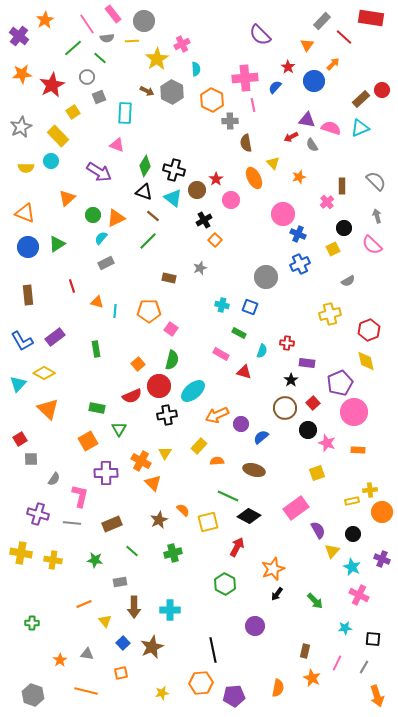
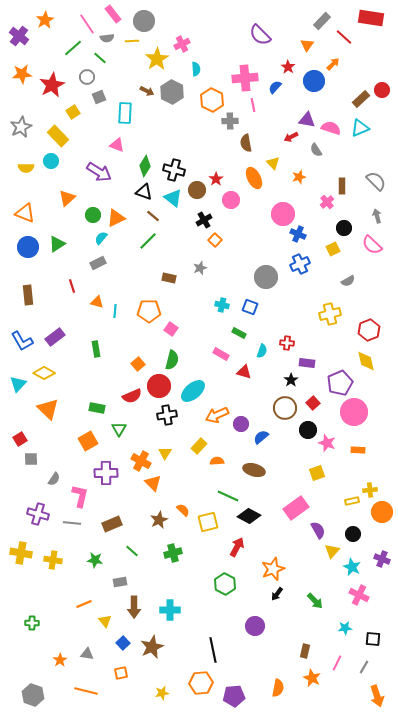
gray semicircle at (312, 145): moved 4 px right, 5 px down
gray rectangle at (106, 263): moved 8 px left
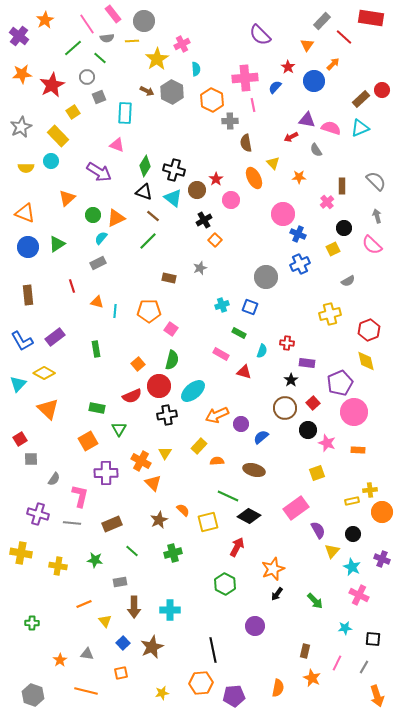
orange star at (299, 177): rotated 16 degrees clockwise
cyan cross at (222, 305): rotated 32 degrees counterclockwise
yellow cross at (53, 560): moved 5 px right, 6 px down
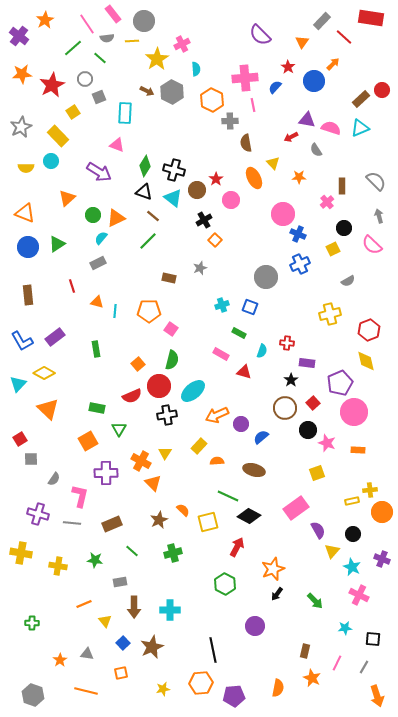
orange triangle at (307, 45): moved 5 px left, 3 px up
gray circle at (87, 77): moved 2 px left, 2 px down
gray arrow at (377, 216): moved 2 px right
yellow star at (162, 693): moved 1 px right, 4 px up
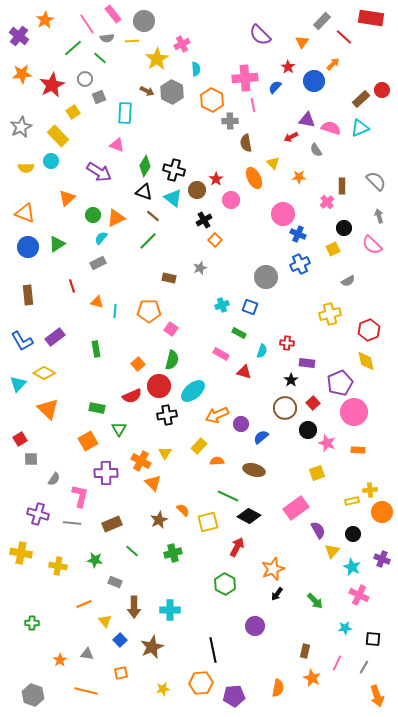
gray rectangle at (120, 582): moved 5 px left; rotated 32 degrees clockwise
blue square at (123, 643): moved 3 px left, 3 px up
